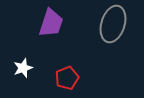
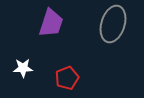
white star: rotated 18 degrees clockwise
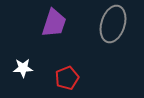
purple trapezoid: moved 3 px right
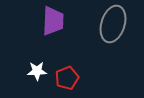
purple trapezoid: moved 1 px left, 2 px up; rotated 16 degrees counterclockwise
white star: moved 14 px right, 3 px down
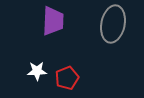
gray ellipse: rotated 6 degrees counterclockwise
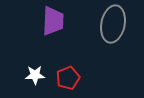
white star: moved 2 px left, 4 px down
red pentagon: moved 1 px right
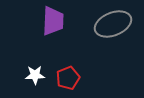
gray ellipse: rotated 57 degrees clockwise
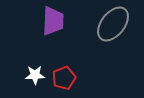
gray ellipse: rotated 30 degrees counterclockwise
red pentagon: moved 4 px left
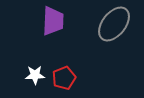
gray ellipse: moved 1 px right
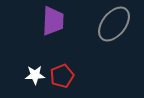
red pentagon: moved 2 px left, 2 px up
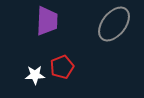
purple trapezoid: moved 6 px left
red pentagon: moved 9 px up
